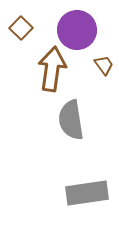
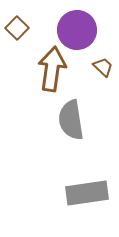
brown square: moved 4 px left
brown trapezoid: moved 1 px left, 2 px down; rotated 10 degrees counterclockwise
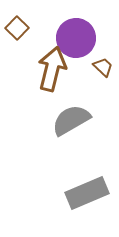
purple circle: moved 1 px left, 8 px down
brown arrow: rotated 6 degrees clockwise
gray semicircle: rotated 69 degrees clockwise
gray rectangle: rotated 15 degrees counterclockwise
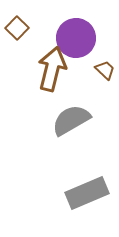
brown trapezoid: moved 2 px right, 3 px down
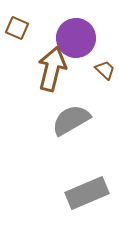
brown square: rotated 20 degrees counterclockwise
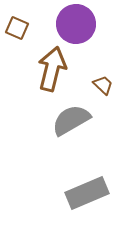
purple circle: moved 14 px up
brown trapezoid: moved 2 px left, 15 px down
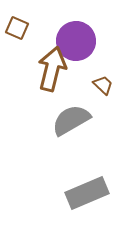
purple circle: moved 17 px down
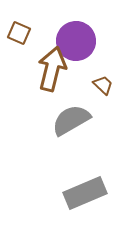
brown square: moved 2 px right, 5 px down
gray rectangle: moved 2 px left
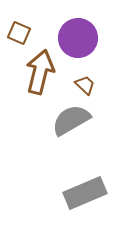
purple circle: moved 2 px right, 3 px up
brown arrow: moved 12 px left, 3 px down
brown trapezoid: moved 18 px left
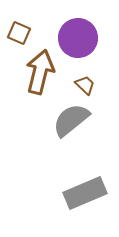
gray semicircle: rotated 9 degrees counterclockwise
